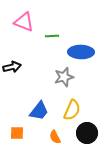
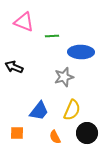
black arrow: moved 2 px right; rotated 144 degrees counterclockwise
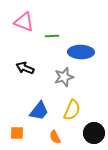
black arrow: moved 11 px right, 1 px down
black circle: moved 7 px right
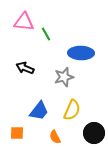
pink triangle: rotated 15 degrees counterclockwise
green line: moved 6 px left, 2 px up; rotated 64 degrees clockwise
blue ellipse: moved 1 px down
